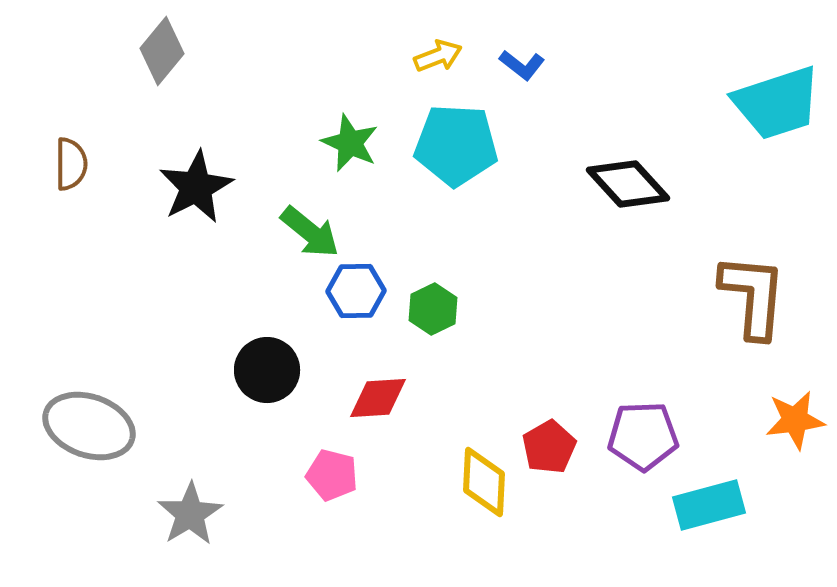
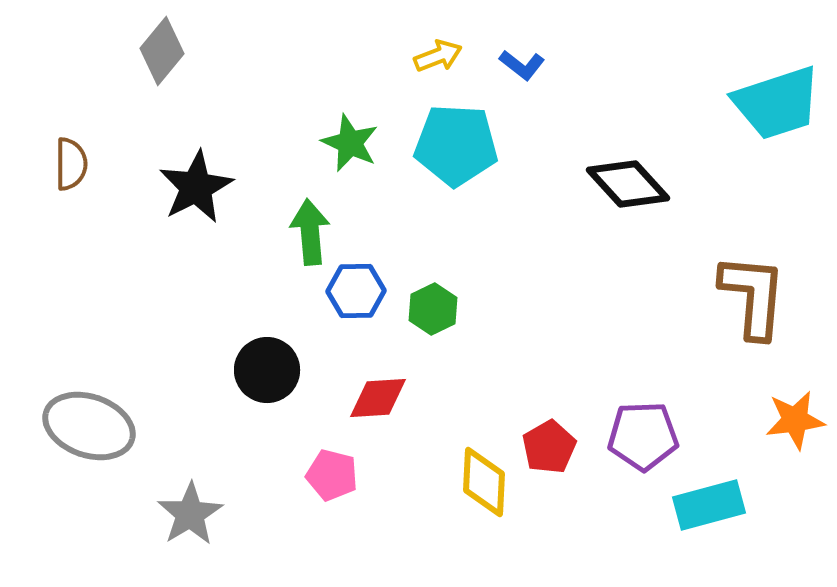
green arrow: rotated 134 degrees counterclockwise
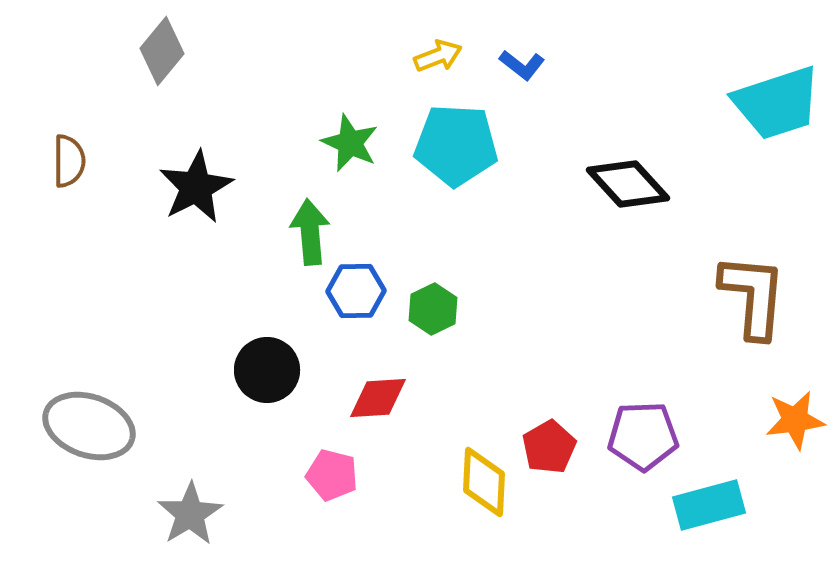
brown semicircle: moved 2 px left, 3 px up
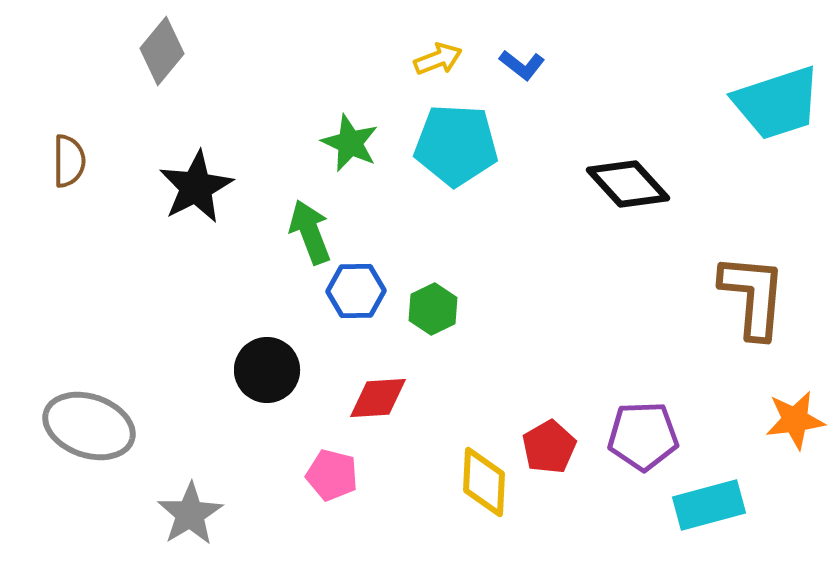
yellow arrow: moved 3 px down
green arrow: rotated 16 degrees counterclockwise
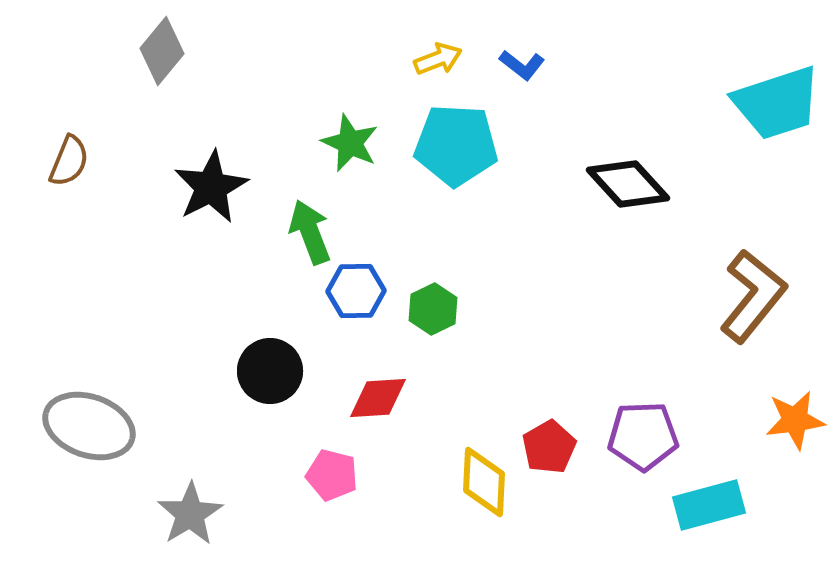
brown semicircle: rotated 22 degrees clockwise
black star: moved 15 px right
brown L-shape: rotated 34 degrees clockwise
black circle: moved 3 px right, 1 px down
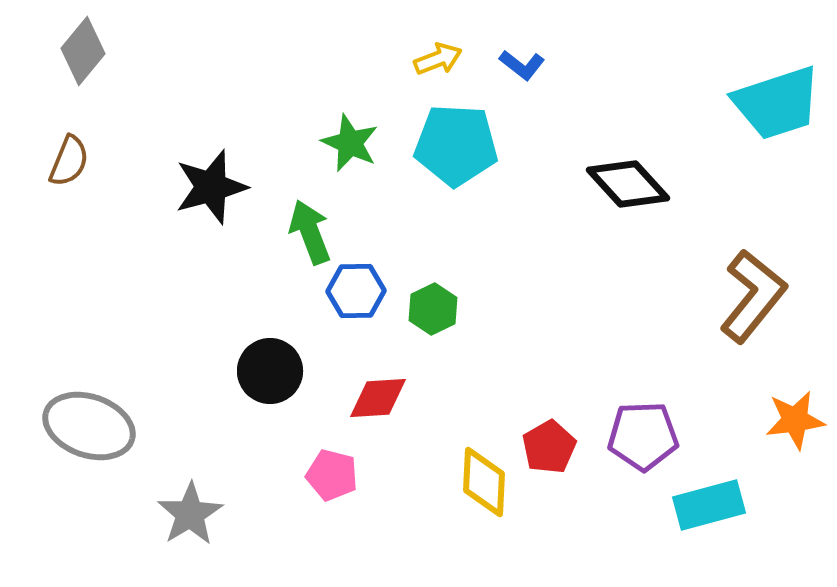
gray diamond: moved 79 px left
black star: rotated 12 degrees clockwise
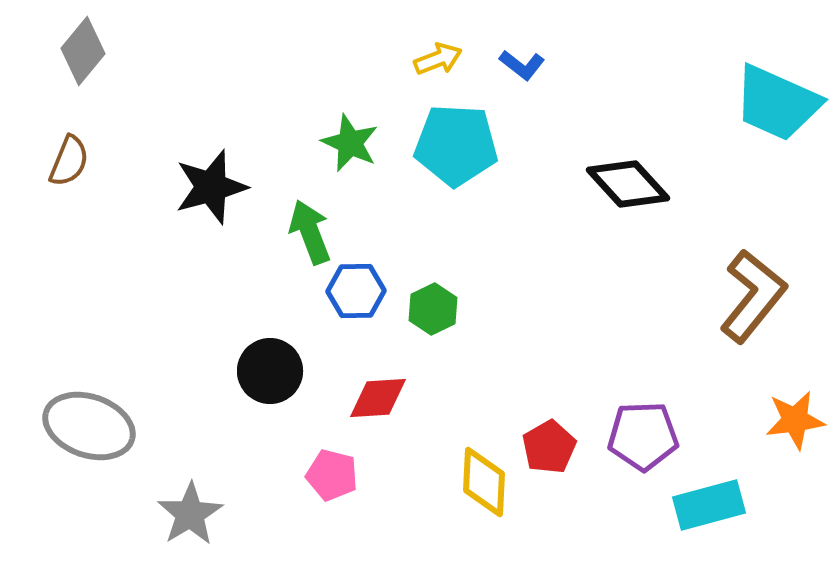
cyan trapezoid: rotated 42 degrees clockwise
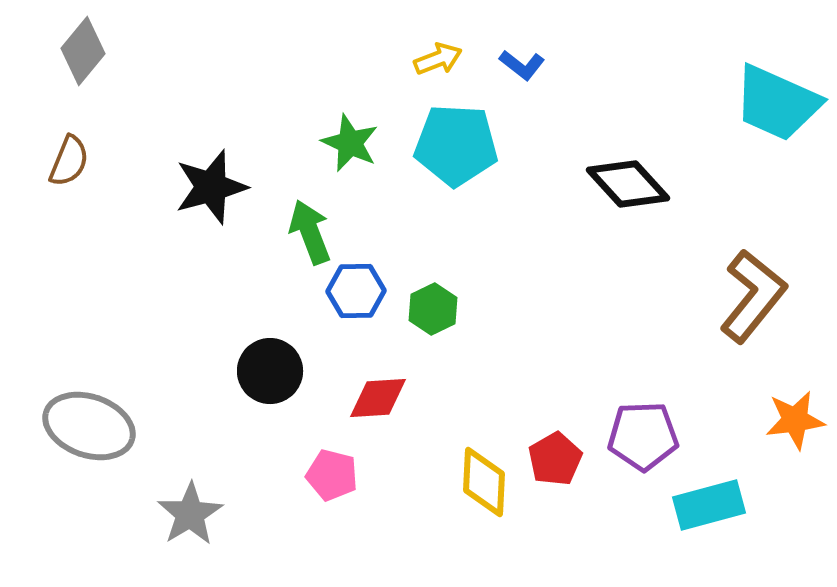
red pentagon: moved 6 px right, 12 px down
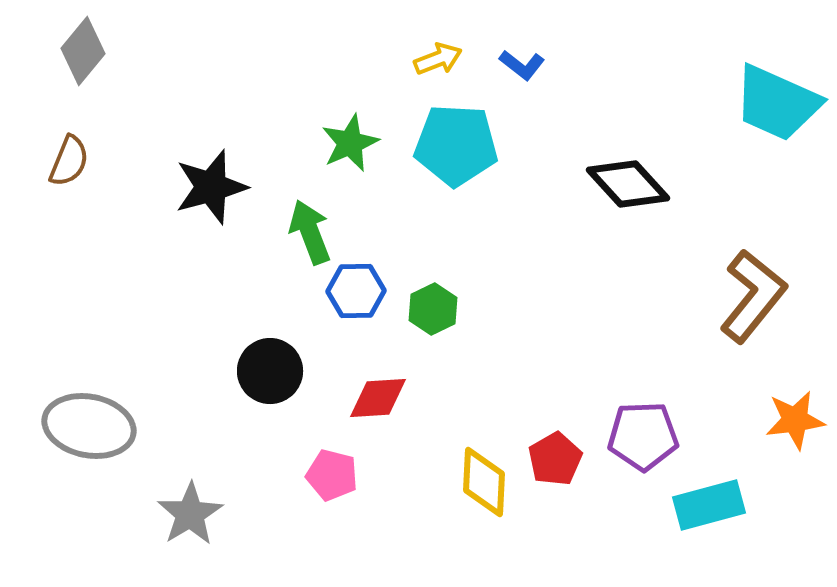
green star: rotated 24 degrees clockwise
gray ellipse: rotated 8 degrees counterclockwise
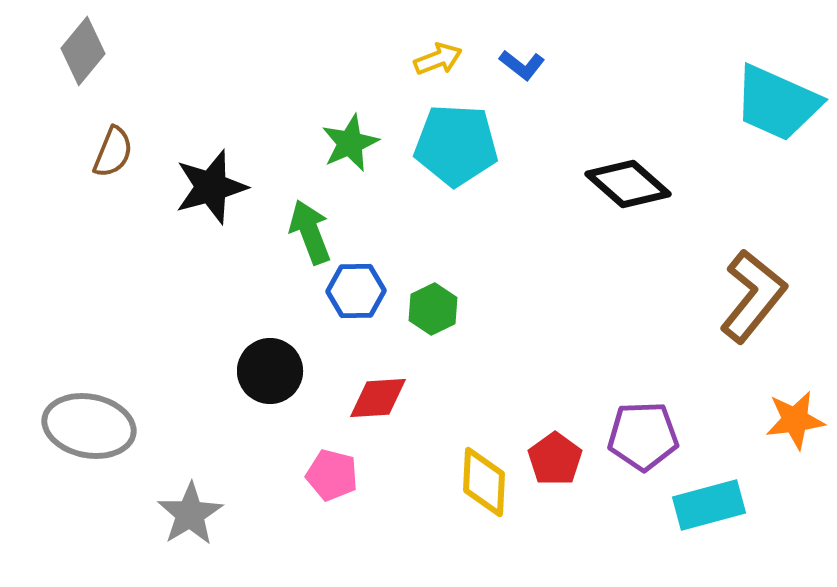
brown semicircle: moved 44 px right, 9 px up
black diamond: rotated 6 degrees counterclockwise
red pentagon: rotated 6 degrees counterclockwise
